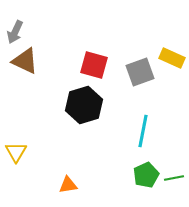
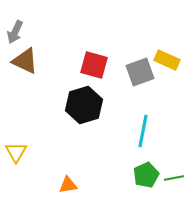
yellow rectangle: moved 5 px left, 2 px down
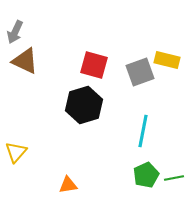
yellow rectangle: rotated 10 degrees counterclockwise
yellow triangle: rotated 10 degrees clockwise
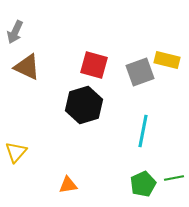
brown triangle: moved 2 px right, 6 px down
green pentagon: moved 3 px left, 9 px down
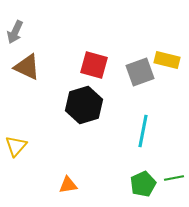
yellow triangle: moved 6 px up
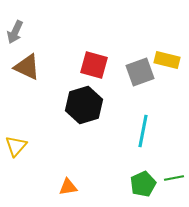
orange triangle: moved 2 px down
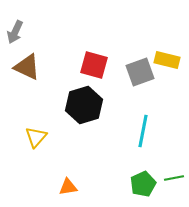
yellow triangle: moved 20 px right, 9 px up
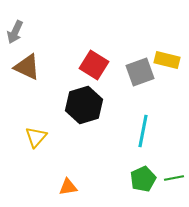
red square: rotated 16 degrees clockwise
green pentagon: moved 5 px up
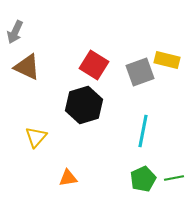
orange triangle: moved 9 px up
